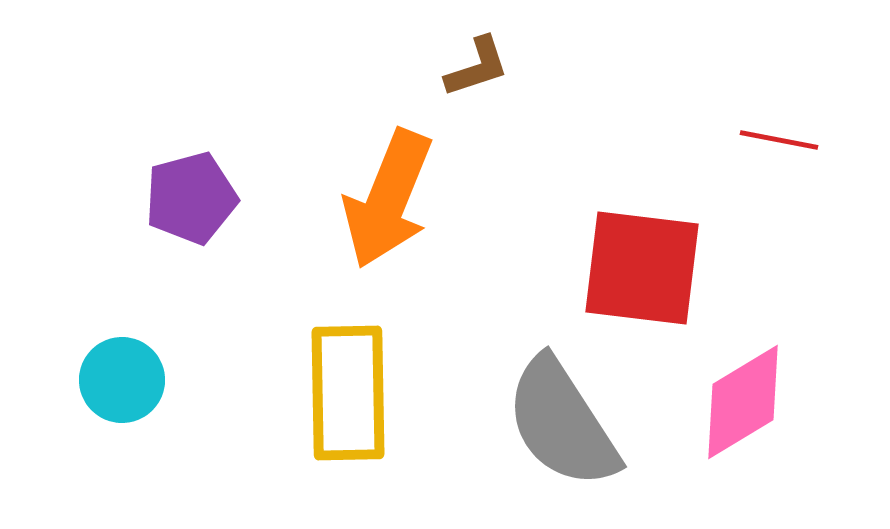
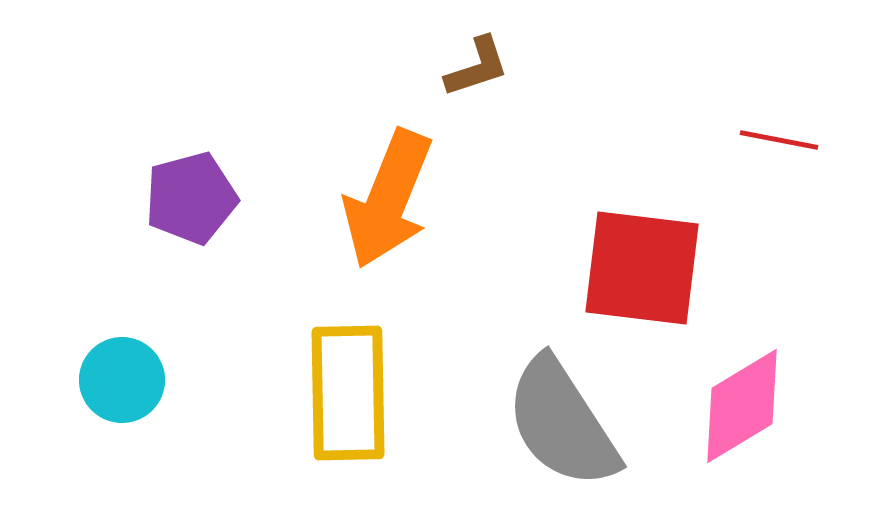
pink diamond: moved 1 px left, 4 px down
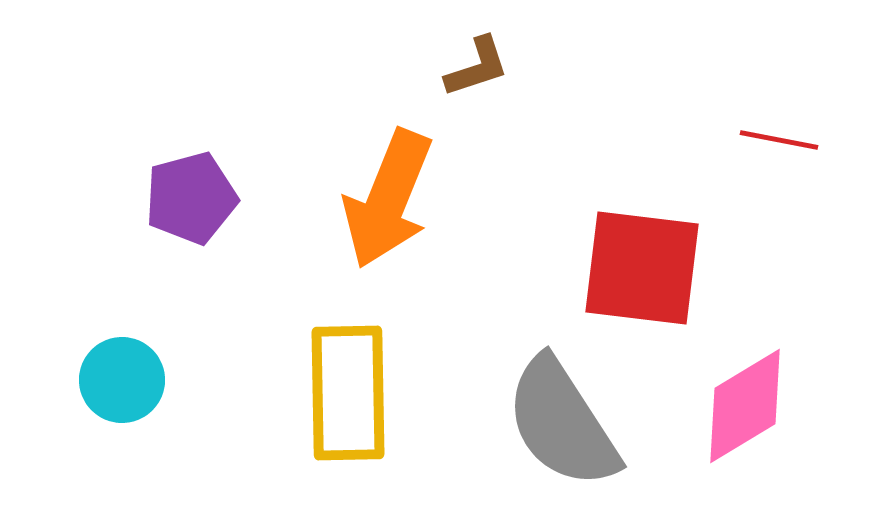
pink diamond: moved 3 px right
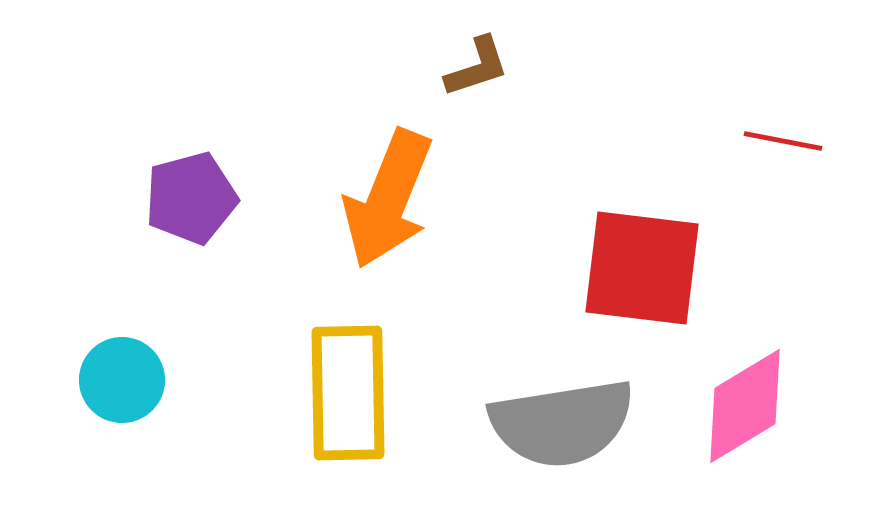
red line: moved 4 px right, 1 px down
gray semicircle: rotated 66 degrees counterclockwise
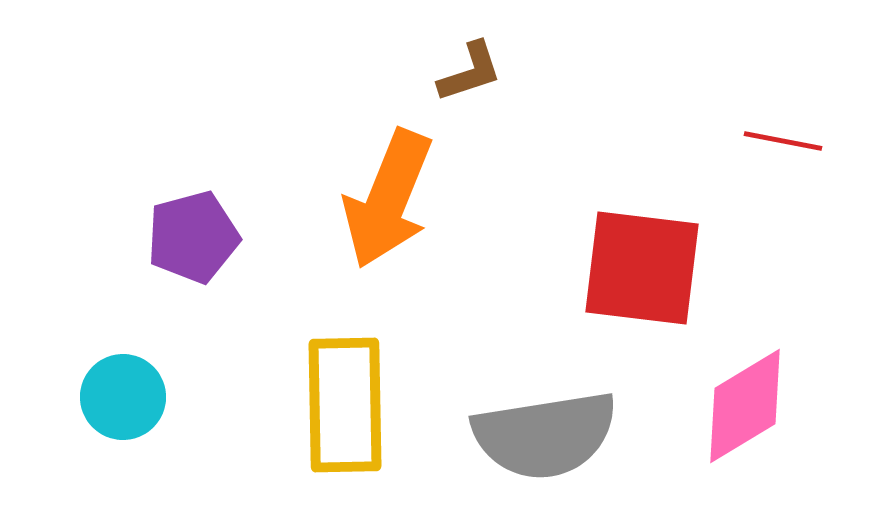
brown L-shape: moved 7 px left, 5 px down
purple pentagon: moved 2 px right, 39 px down
cyan circle: moved 1 px right, 17 px down
yellow rectangle: moved 3 px left, 12 px down
gray semicircle: moved 17 px left, 12 px down
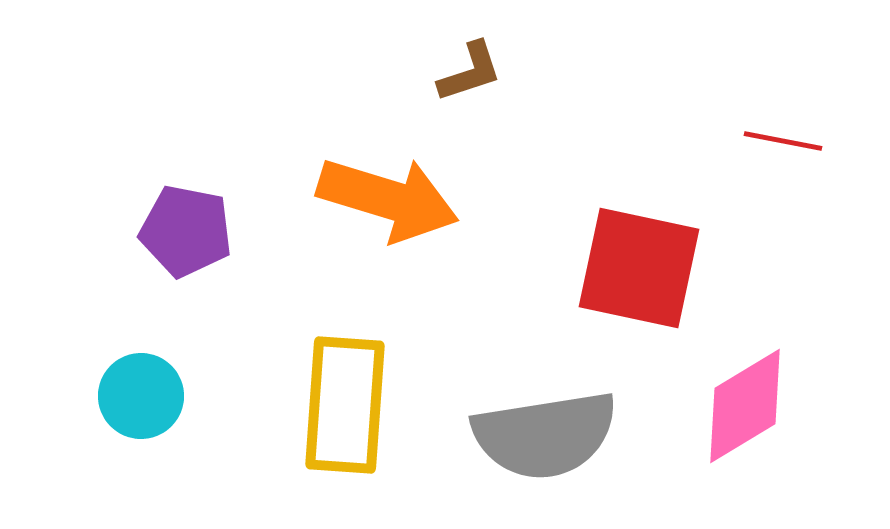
orange arrow: rotated 95 degrees counterclockwise
purple pentagon: moved 7 px left, 6 px up; rotated 26 degrees clockwise
red square: moved 3 px left; rotated 5 degrees clockwise
cyan circle: moved 18 px right, 1 px up
yellow rectangle: rotated 5 degrees clockwise
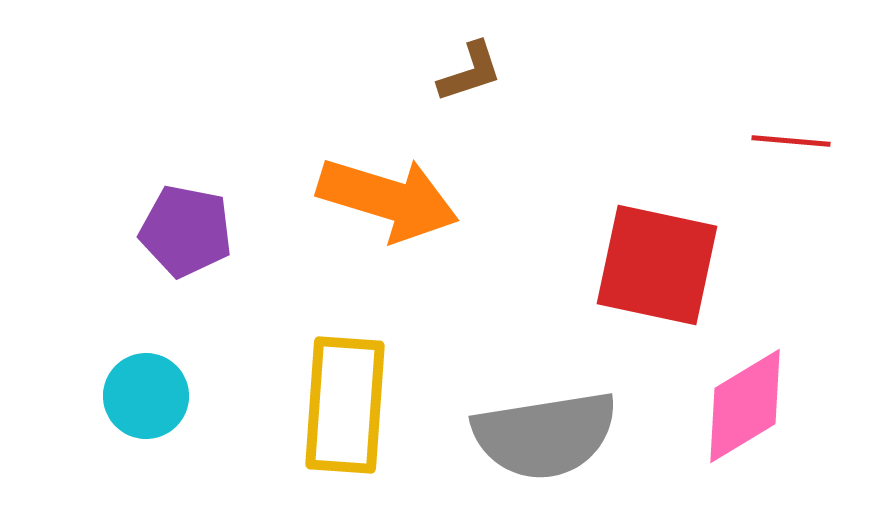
red line: moved 8 px right; rotated 6 degrees counterclockwise
red square: moved 18 px right, 3 px up
cyan circle: moved 5 px right
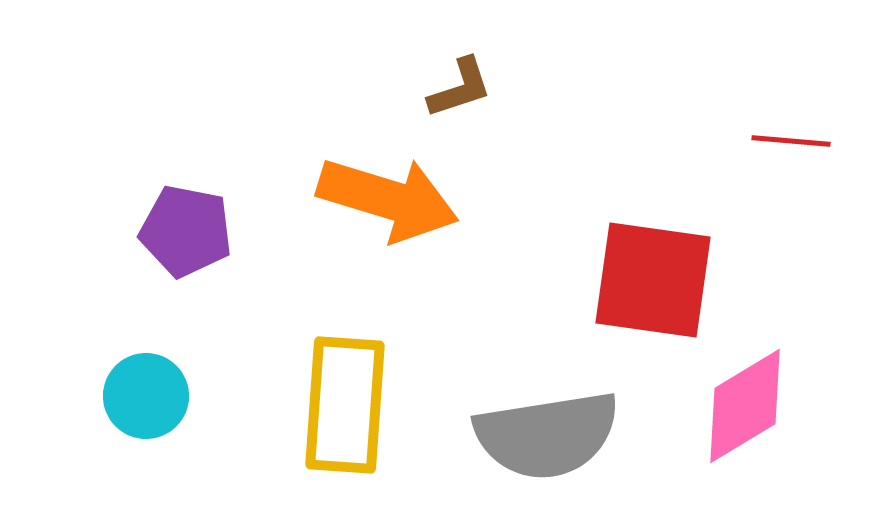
brown L-shape: moved 10 px left, 16 px down
red square: moved 4 px left, 15 px down; rotated 4 degrees counterclockwise
gray semicircle: moved 2 px right
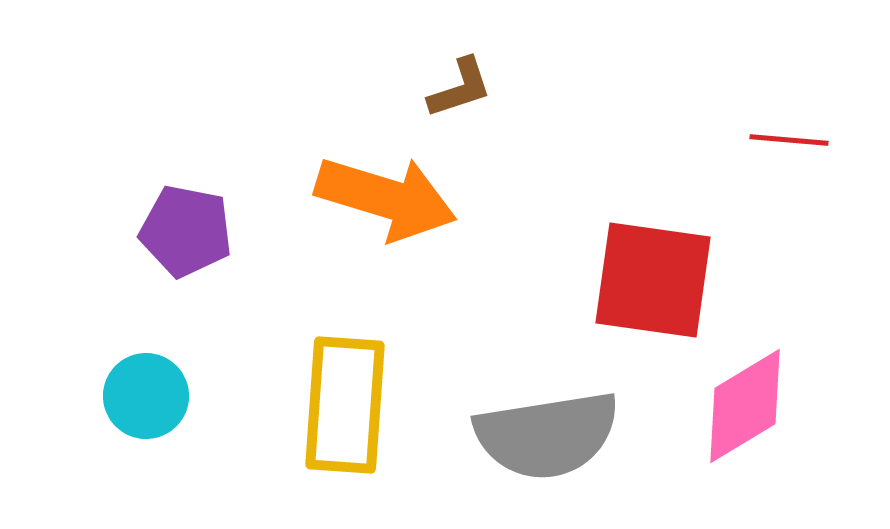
red line: moved 2 px left, 1 px up
orange arrow: moved 2 px left, 1 px up
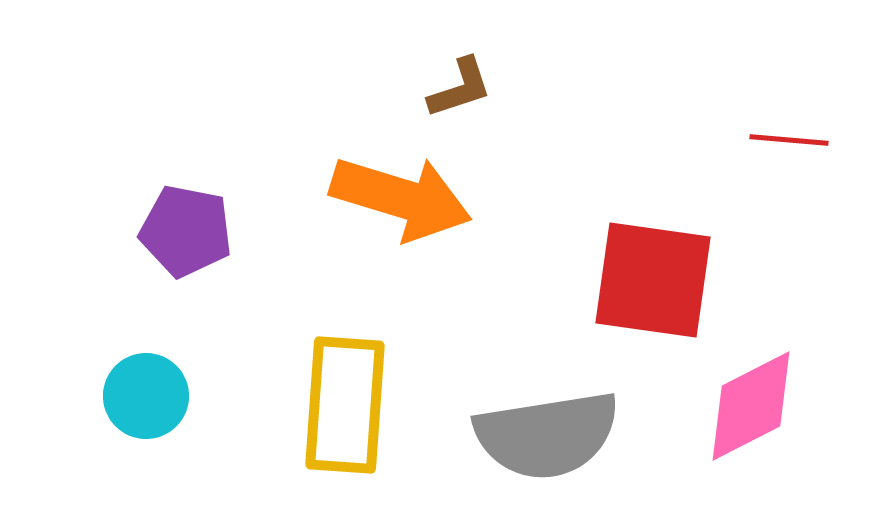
orange arrow: moved 15 px right
pink diamond: moved 6 px right; rotated 4 degrees clockwise
